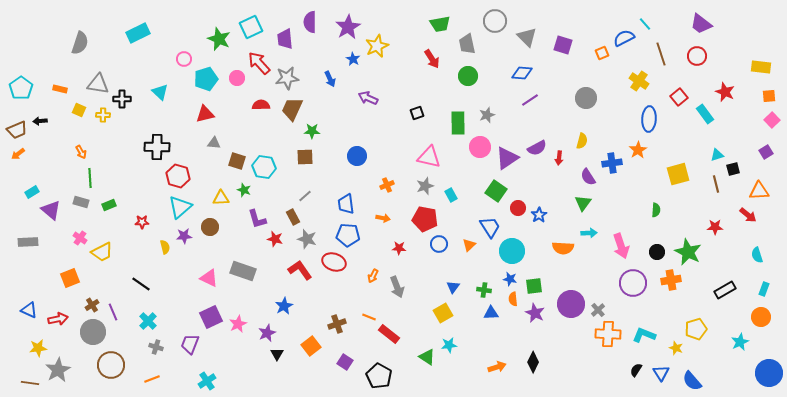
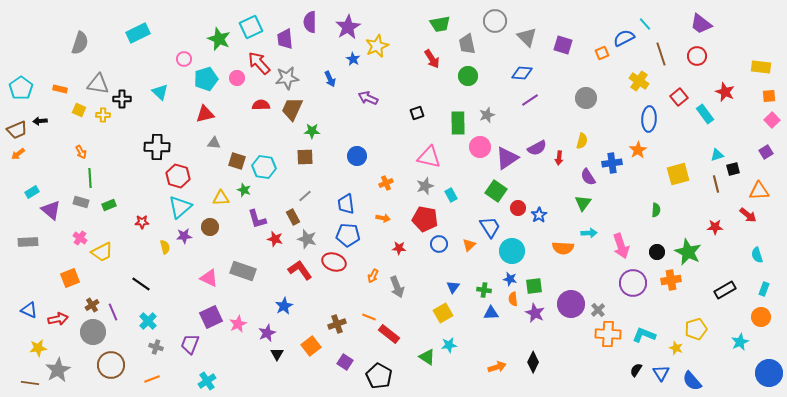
orange cross at (387, 185): moved 1 px left, 2 px up
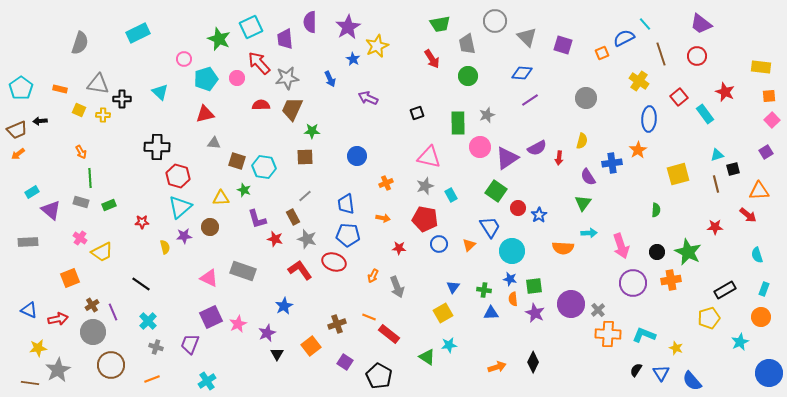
yellow pentagon at (696, 329): moved 13 px right, 11 px up
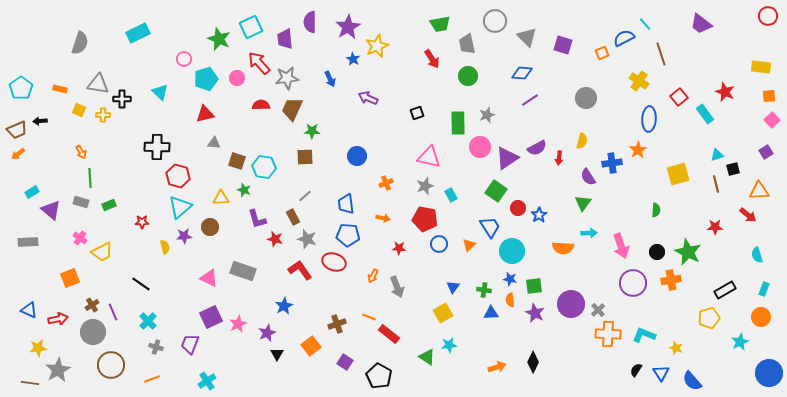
red circle at (697, 56): moved 71 px right, 40 px up
orange semicircle at (513, 299): moved 3 px left, 1 px down
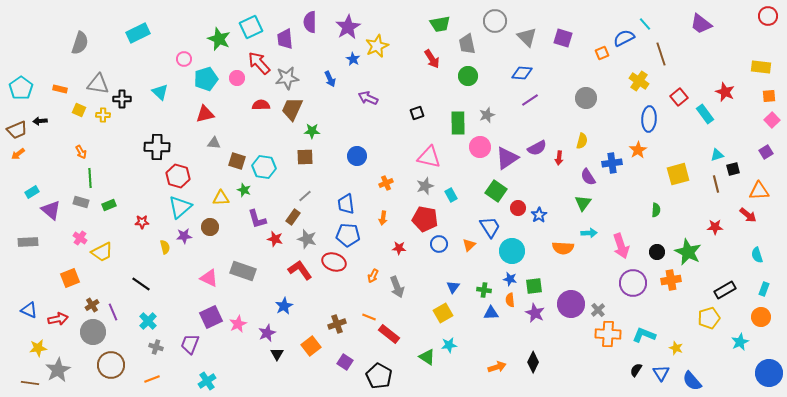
purple square at (563, 45): moved 7 px up
brown rectangle at (293, 217): rotated 63 degrees clockwise
orange arrow at (383, 218): rotated 88 degrees clockwise
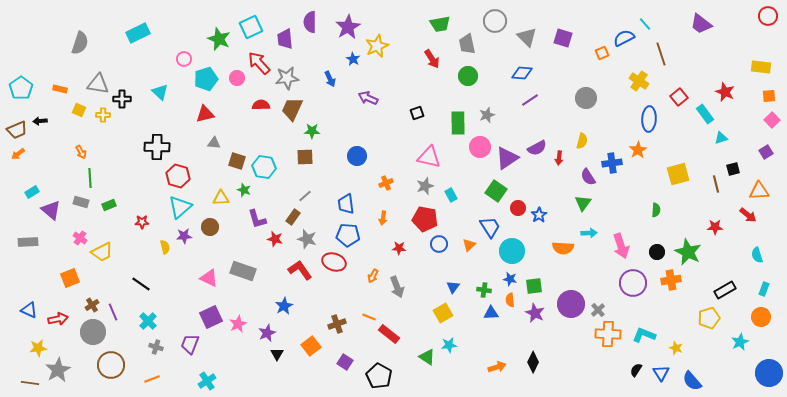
cyan triangle at (717, 155): moved 4 px right, 17 px up
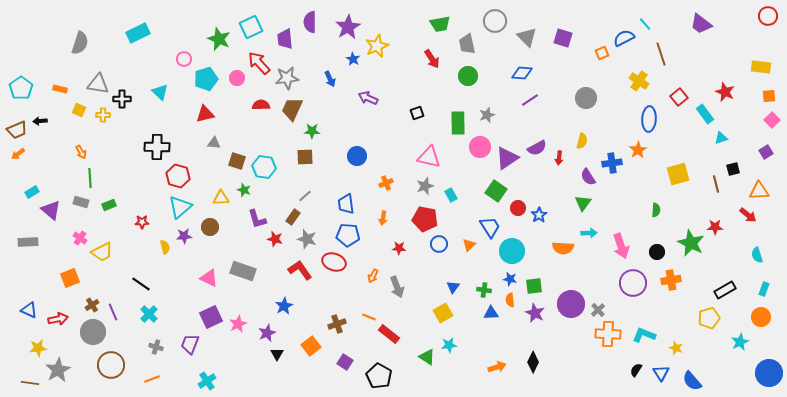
green star at (688, 252): moved 3 px right, 9 px up
cyan cross at (148, 321): moved 1 px right, 7 px up
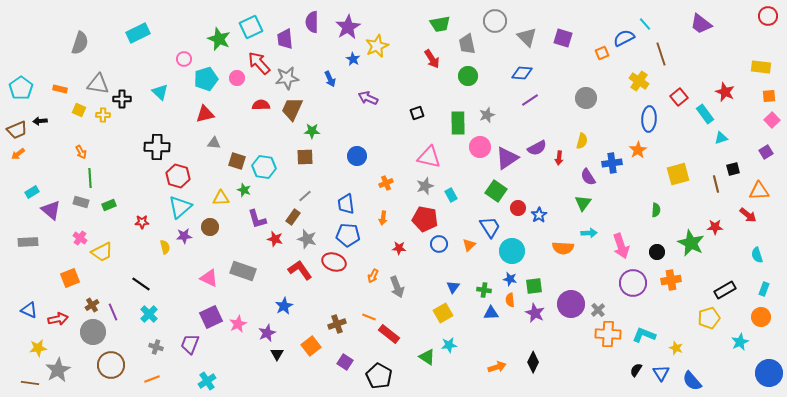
purple semicircle at (310, 22): moved 2 px right
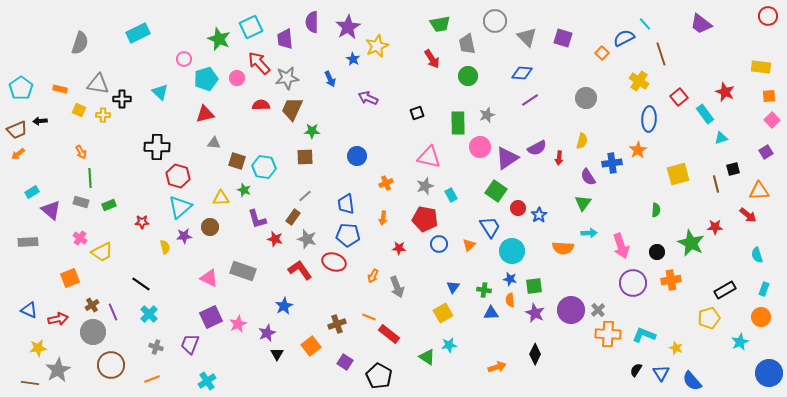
orange square at (602, 53): rotated 24 degrees counterclockwise
purple circle at (571, 304): moved 6 px down
black diamond at (533, 362): moved 2 px right, 8 px up
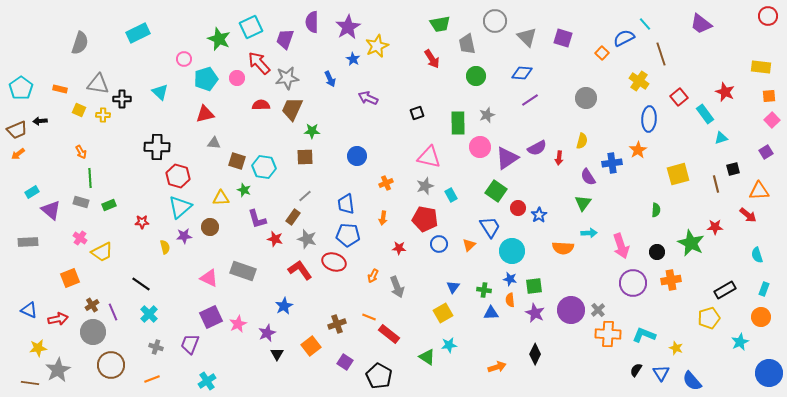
purple trapezoid at (285, 39): rotated 25 degrees clockwise
green circle at (468, 76): moved 8 px right
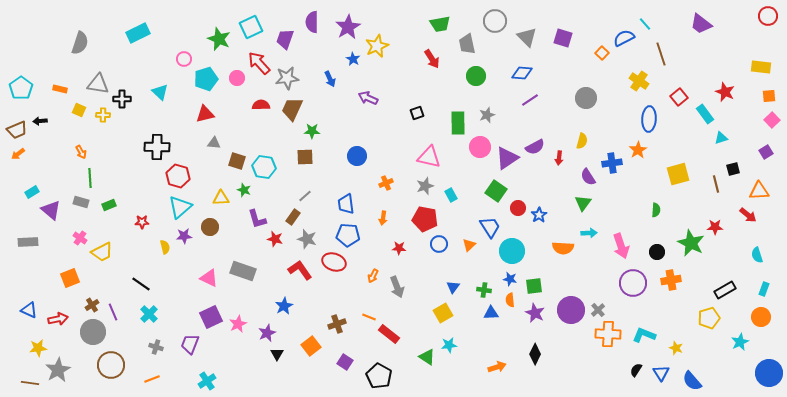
purple semicircle at (537, 148): moved 2 px left, 1 px up
